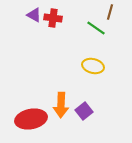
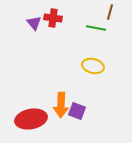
purple triangle: moved 8 px down; rotated 21 degrees clockwise
green line: rotated 24 degrees counterclockwise
purple square: moved 7 px left; rotated 30 degrees counterclockwise
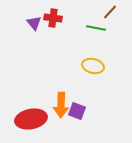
brown line: rotated 28 degrees clockwise
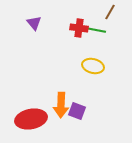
brown line: rotated 14 degrees counterclockwise
red cross: moved 26 px right, 10 px down
green line: moved 2 px down
